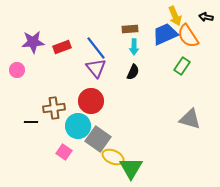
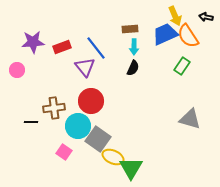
purple triangle: moved 11 px left, 1 px up
black semicircle: moved 4 px up
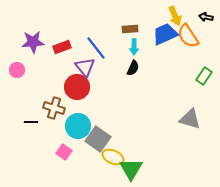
green rectangle: moved 22 px right, 10 px down
red circle: moved 14 px left, 14 px up
brown cross: rotated 25 degrees clockwise
green triangle: moved 1 px down
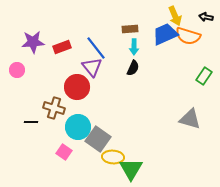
orange semicircle: rotated 40 degrees counterclockwise
purple triangle: moved 7 px right
cyan circle: moved 1 px down
yellow ellipse: rotated 20 degrees counterclockwise
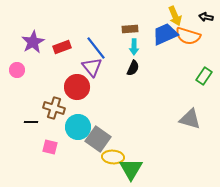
purple star: rotated 25 degrees counterclockwise
pink square: moved 14 px left, 5 px up; rotated 21 degrees counterclockwise
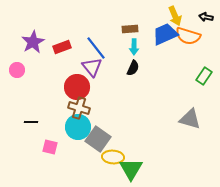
brown cross: moved 25 px right
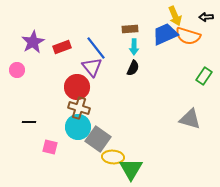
black arrow: rotated 16 degrees counterclockwise
black line: moved 2 px left
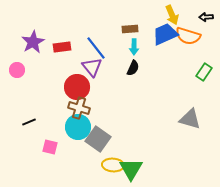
yellow arrow: moved 3 px left, 1 px up
red rectangle: rotated 12 degrees clockwise
green rectangle: moved 4 px up
black line: rotated 24 degrees counterclockwise
yellow ellipse: moved 8 px down
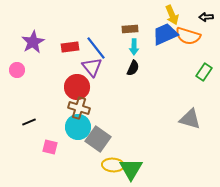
red rectangle: moved 8 px right
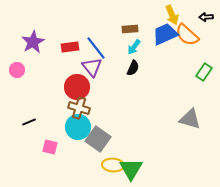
orange semicircle: moved 1 px left, 1 px up; rotated 25 degrees clockwise
cyan arrow: rotated 35 degrees clockwise
